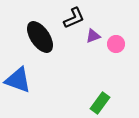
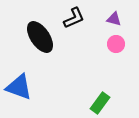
purple triangle: moved 21 px right, 17 px up; rotated 35 degrees clockwise
blue triangle: moved 1 px right, 7 px down
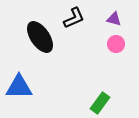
blue triangle: rotated 20 degrees counterclockwise
